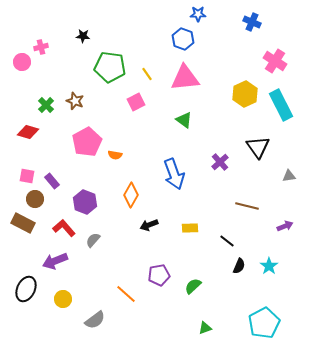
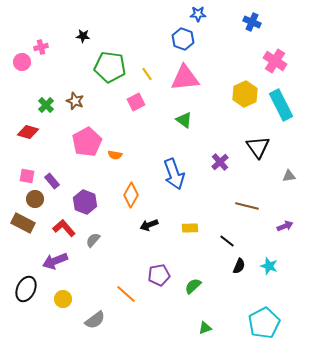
cyan star at (269, 266): rotated 18 degrees counterclockwise
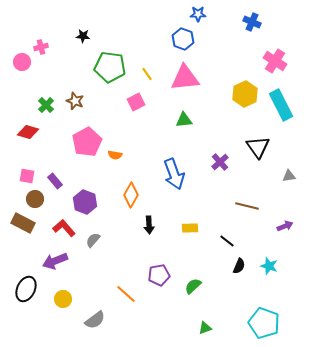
green triangle at (184, 120): rotated 42 degrees counterclockwise
purple rectangle at (52, 181): moved 3 px right
black arrow at (149, 225): rotated 72 degrees counterclockwise
cyan pentagon at (264, 323): rotated 24 degrees counterclockwise
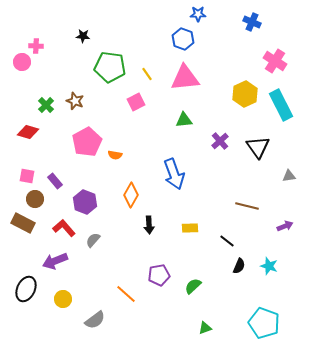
pink cross at (41, 47): moved 5 px left, 1 px up; rotated 16 degrees clockwise
purple cross at (220, 162): moved 21 px up
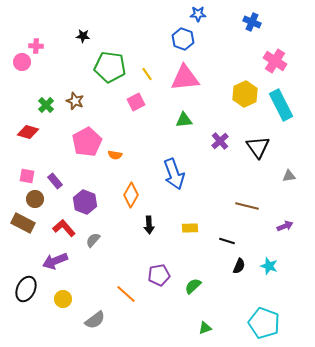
black line at (227, 241): rotated 21 degrees counterclockwise
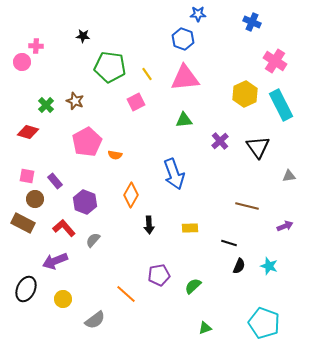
black line at (227, 241): moved 2 px right, 2 px down
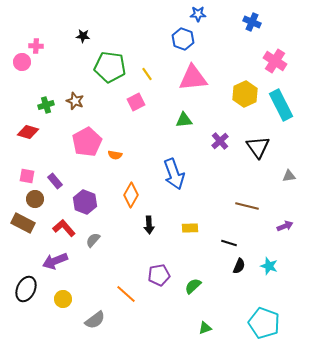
pink triangle at (185, 78): moved 8 px right
green cross at (46, 105): rotated 28 degrees clockwise
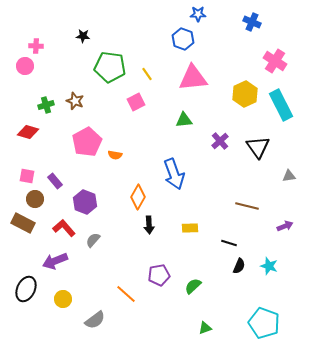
pink circle at (22, 62): moved 3 px right, 4 px down
orange diamond at (131, 195): moved 7 px right, 2 px down
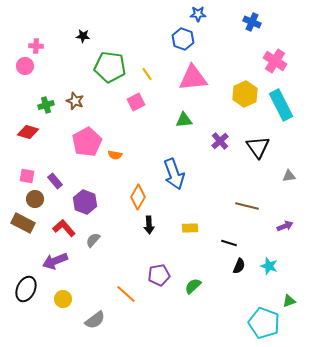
green triangle at (205, 328): moved 84 px right, 27 px up
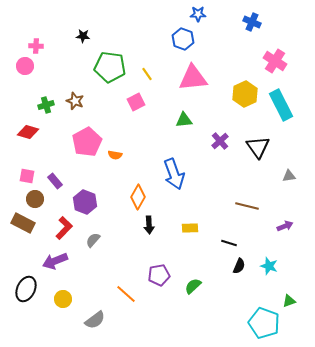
red L-shape at (64, 228): rotated 85 degrees clockwise
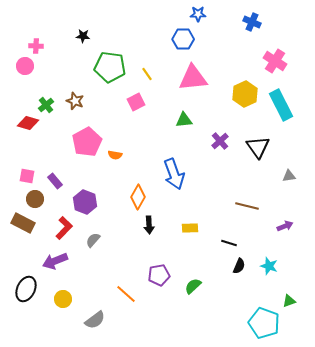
blue hexagon at (183, 39): rotated 20 degrees counterclockwise
green cross at (46, 105): rotated 21 degrees counterclockwise
red diamond at (28, 132): moved 9 px up
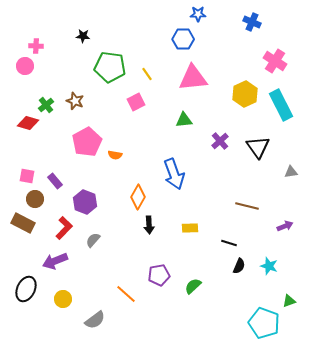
gray triangle at (289, 176): moved 2 px right, 4 px up
